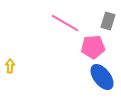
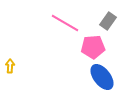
gray rectangle: rotated 18 degrees clockwise
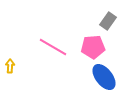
pink line: moved 12 px left, 24 px down
blue ellipse: moved 2 px right
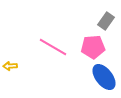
gray rectangle: moved 2 px left
yellow arrow: rotated 96 degrees counterclockwise
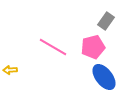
pink pentagon: rotated 10 degrees counterclockwise
yellow arrow: moved 4 px down
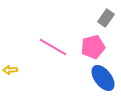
gray rectangle: moved 3 px up
blue ellipse: moved 1 px left, 1 px down
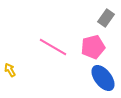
yellow arrow: rotated 64 degrees clockwise
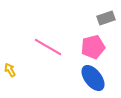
gray rectangle: rotated 36 degrees clockwise
pink line: moved 5 px left
blue ellipse: moved 10 px left
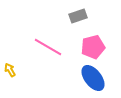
gray rectangle: moved 28 px left, 2 px up
